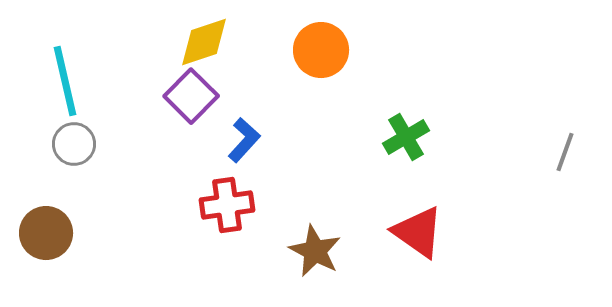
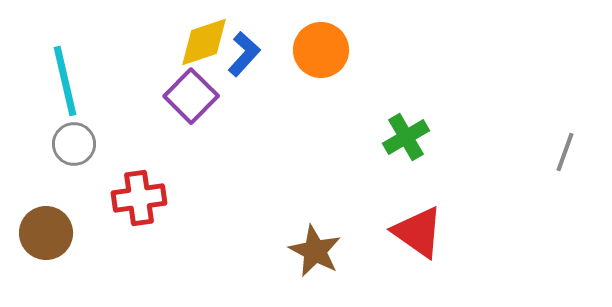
blue L-shape: moved 86 px up
red cross: moved 88 px left, 7 px up
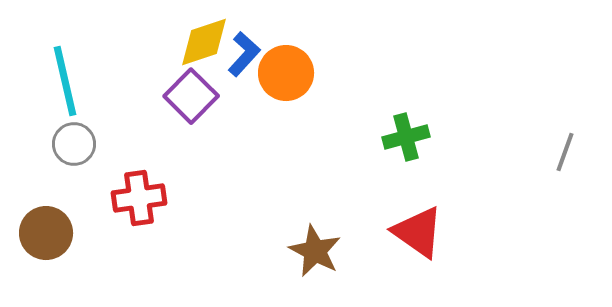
orange circle: moved 35 px left, 23 px down
green cross: rotated 15 degrees clockwise
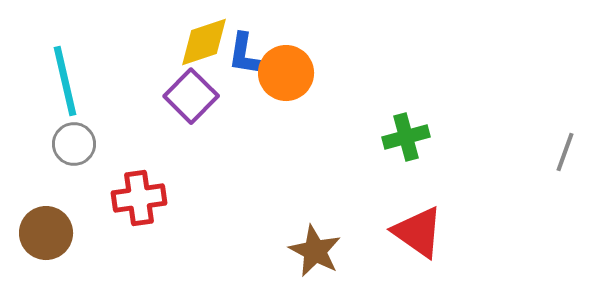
blue L-shape: rotated 147 degrees clockwise
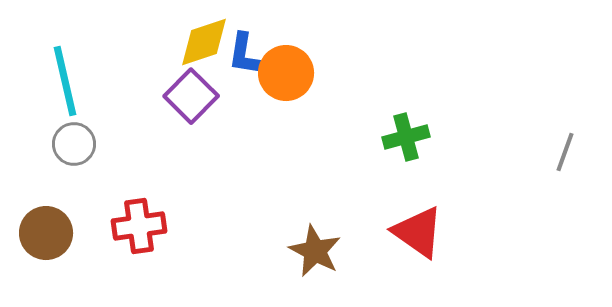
red cross: moved 28 px down
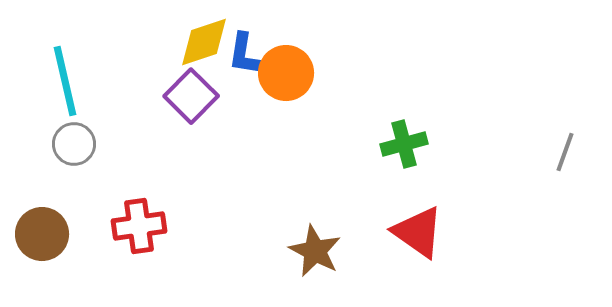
green cross: moved 2 px left, 7 px down
brown circle: moved 4 px left, 1 px down
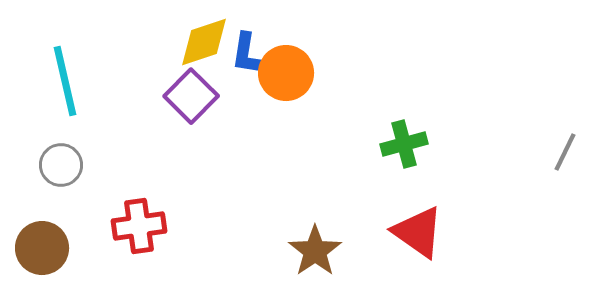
blue L-shape: moved 3 px right
gray circle: moved 13 px left, 21 px down
gray line: rotated 6 degrees clockwise
brown circle: moved 14 px down
brown star: rotated 10 degrees clockwise
